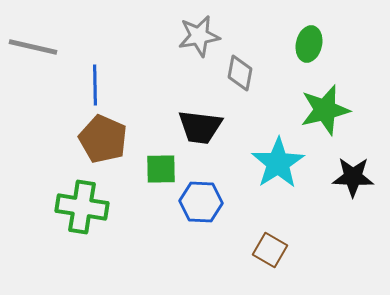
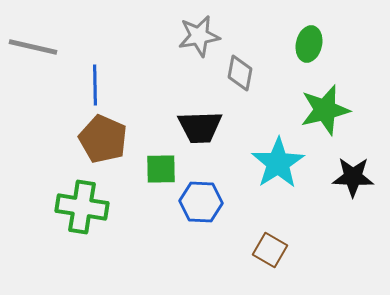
black trapezoid: rotated 9 degrees counterclockwise
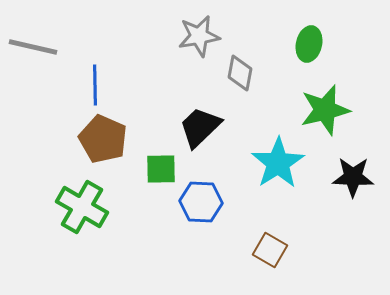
black trapezoid: rotated 138 degrees clockwise
green cross: rotated 21 degrees clockwise
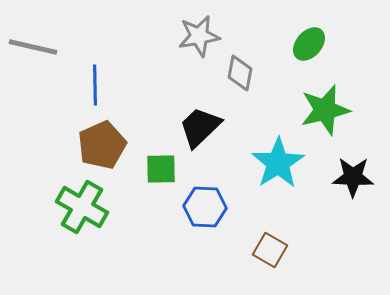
green ellipse: rotated 28 degrees clockwise
brown pentagon: moved 1 px left, 6 px down; rotated 24 degrees clockwise
blue hexagon: moved 4 px right, 5 px down
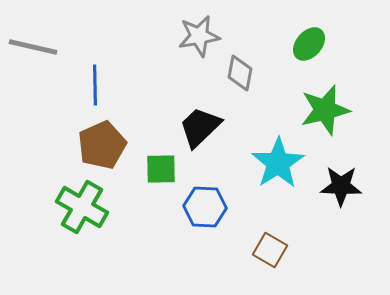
black star: moved 12 px left, 9 px down
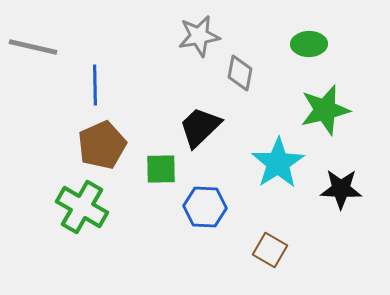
green ellipse: rotated 48 degrees clockwise
black star: moved 3 px down
